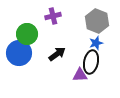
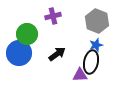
blue star: moved 2 px down
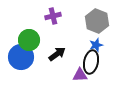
green circle: moved 2 px right, 6 px down
blue circle: moved 2 px right, 4 px down
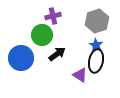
gray hexagon: rotated 20 degrees clockwise
green circle: moved 13 px right, 5 px up
blue star: rotated 24 degrees counterclockwise
blue circle: moved 1 px down
black ellipse: moved 5 px right, 1 px up
purple triangle: rotated 35 degrees clockwise
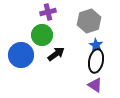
purple cross: moved 5 px left, 4 px up
gray hexagon: moved 8 px left
black arrow: moved 1 px left
blue circle: moved 3 px up
purple triangle: moved 15 px right, 10 px down
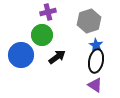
black arrow: moved 1 px right, 3 px down
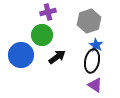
black ellipse: moved 4 px left
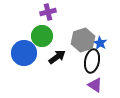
gray hexagon: moved 6 px left, 19 px down
green circle: moved 1 px down
blue star: moved 4 px right, 2 px up
blue circle: moved 3 px right, 2 px up
